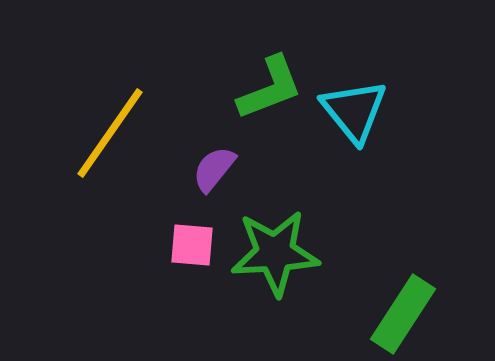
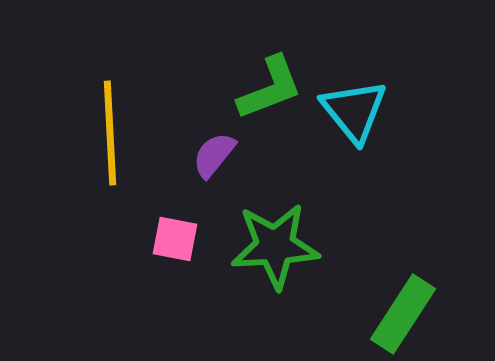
yellow line: rotated 38 degrees counterclockwise
purple semicircle: moved 14 px up
pink square: moved 17 px left, 6 px up; rotated 6 degrees clockwise
green star: moved 7 px up
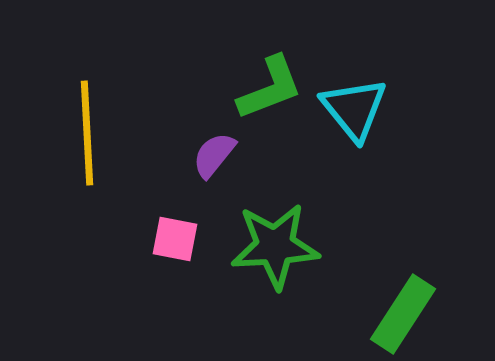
cyan triangle: moved 2 px up
yellow line: moved 23 px left
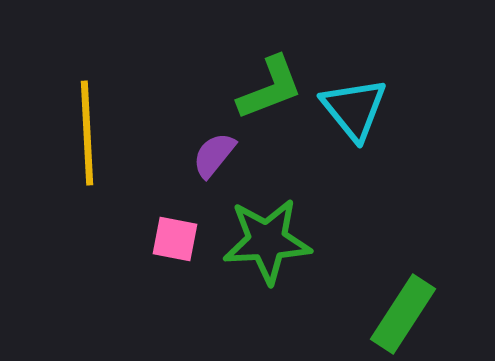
green star: moved 8 px left, 5 px up
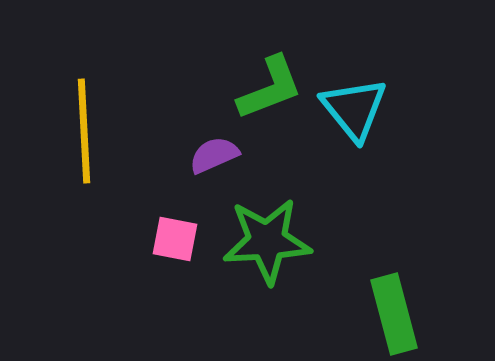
yellow line: moved 3 px left, 2 px up
purple semicircle: rotated 27 degrees clockwise
green rectangle: moved 9 px left; rotated 48 degrees counterclockwise
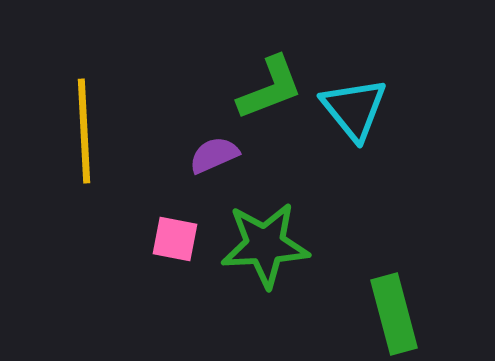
green star: moved 2 px left, 4 px down
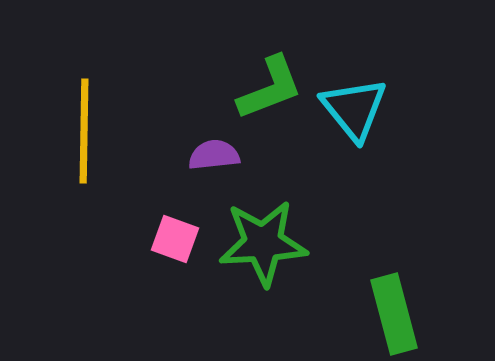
yellow line: rotated 4 degrees clockwise
purple semicircle: rotated 18 degrees clockwise
pink square: rotated 9 degrees clockwise
green star: moved 2 px left, 2 px up
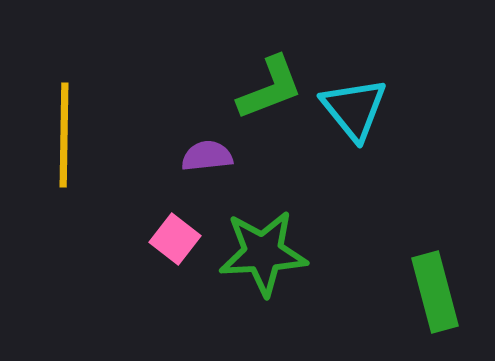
yellow line: moved 20 px left, 4 px down
purple semicircle: moved 7 px left, 1 px down
pink square: rotated 18 degrees clockwise
green star: moved 10 px down
green rectangle: moved 41 px right, 22 px up
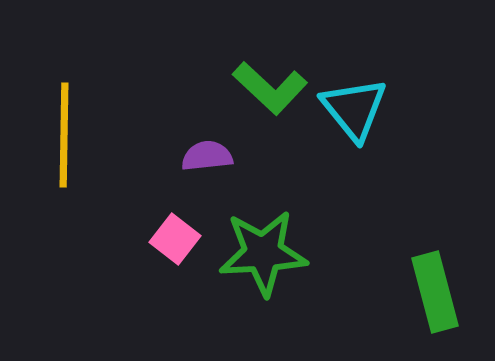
green L-shape: rotated 64 degrees clockwise
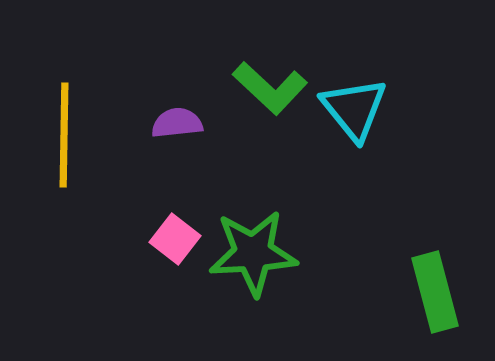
purple semicircle: moved 30 px left, 33 px up
green star: moved 10 px left
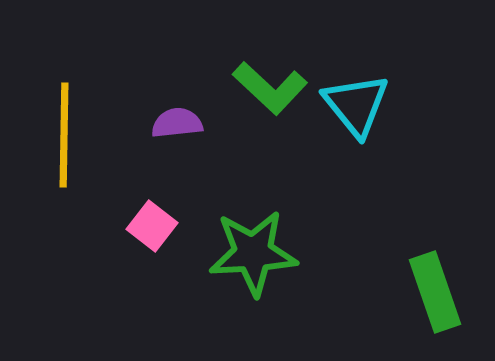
cyan triangle: moved 2 px right, 4 px up
pink square: moved 23 px left, 13 px up
green rectangle: rotated 4 degrees counterclockwise
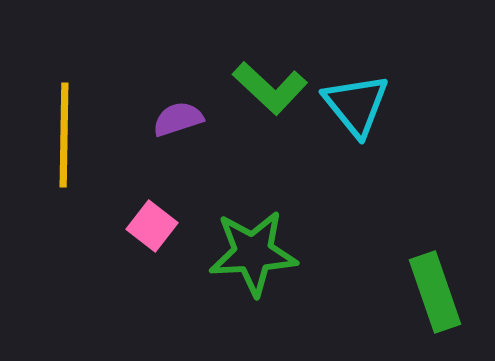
purple semicircle: moved 1 px right, 4 px up; rotated 12 degrees counterclockwise
